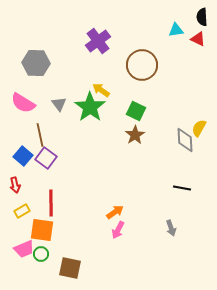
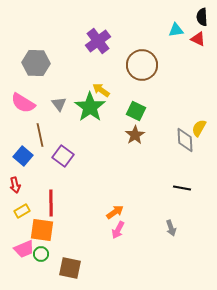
purple square: moved 17 px right, 2 px up
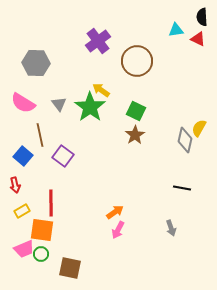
brown circle: moved 5 px left, 4 px up
gray diamond: rotated 15 degrees clockwise
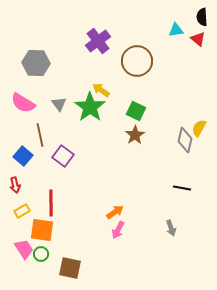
red triangle: rotated 14 degrees clockwise
pink trapezoid: rotated 100 degrees counterclockwise
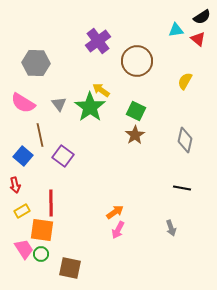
black semicircle: rotated 120 degrees counterclockwise
yellow semicircle: moved 14 px left, 47 px up
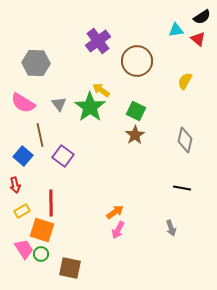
orange square: rotated 10 degrees clockwise
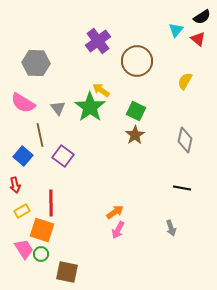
cyan triangle: rotated 42 degrees counterclockwise
gray triangle: moved 1 px left, 4 px down
brown square: moved 3 px left, 4 px down
